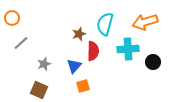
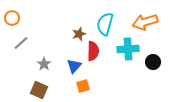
gray star: rotated 16 degrees counterclockwise
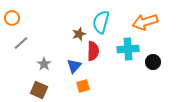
cyan semicircle: moved 4 px left, 2 px up
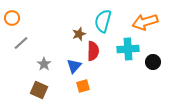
cyan semicircle: moved 2 px right, 1 px up
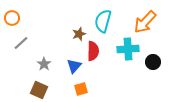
orange arrow: rotated 30 degrees counterclockwise
orange square: moved 2 px left, 3 px down
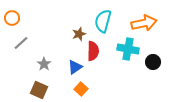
orange arrow: moved 1 px left, 1 px down; rotated 145 degrees counterclockwise
cyan cross: rotated 15 degrees clockwise
blue triangle: moved 1 px right, 1 px down; rotated 14 degrees clockwise
orange square: rotated 32 degrees counterclockwise
